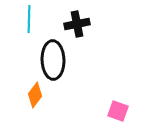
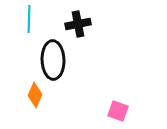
black cross: moved 1 px right
orange diamond: rotated 15 degrees counterclockwise
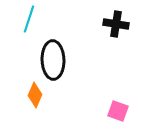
cyan line: rotated 16 degrees clockwise
black cross: moved 38 px right; rotated 20 degrees clockwise
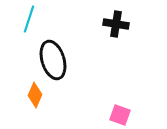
black ellipse: rotated 15 degrees counterclockwise
pink square: moved 2 px right, 4 px down
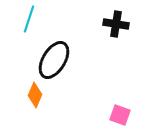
black ellipse: moved 1 px right; rotated 48 degrees clockwise
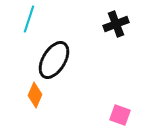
black cross: rotated 30 degrees counterclockwise
